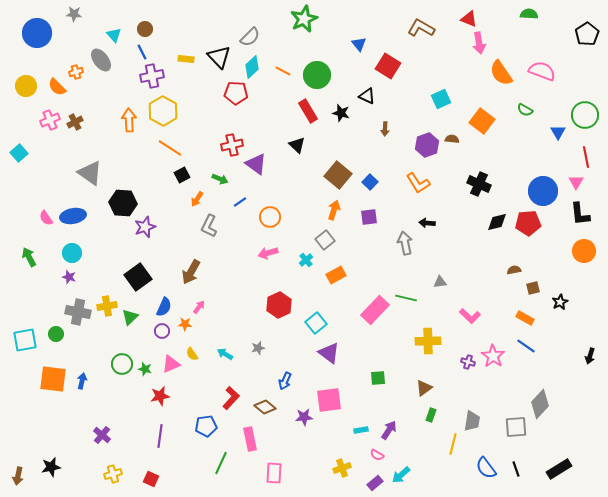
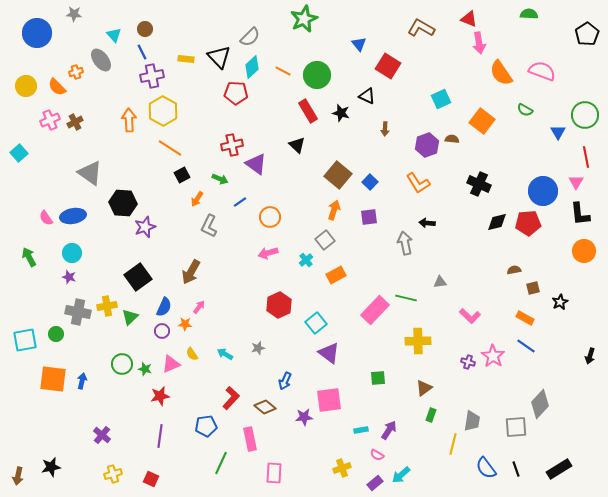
yellow cross at (428, 341): moved 10 px left
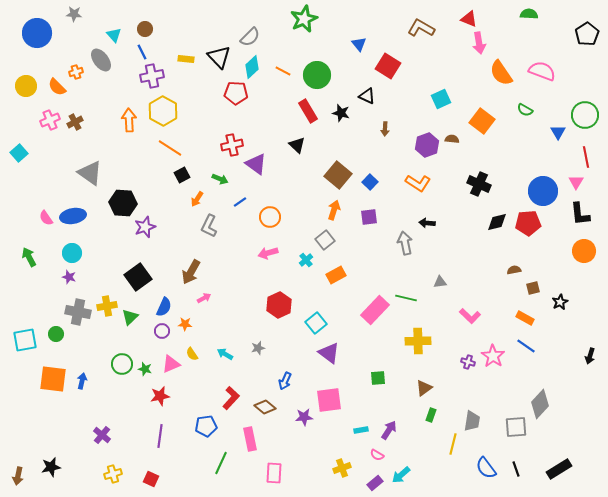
orange L-shape at (418, 183): rotated 25 degrees counterclockwise
pink arrow at (199, 307): moved 5 px right, 9 px up; rotated 24 degrees clockwise
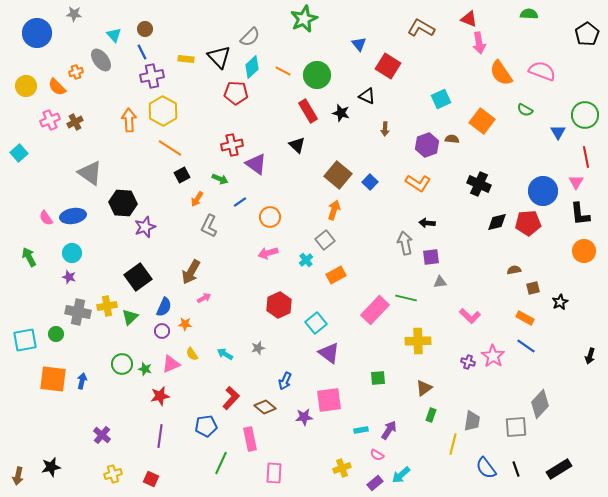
purple square at (369, 217): moved 62 px right, 40 px down
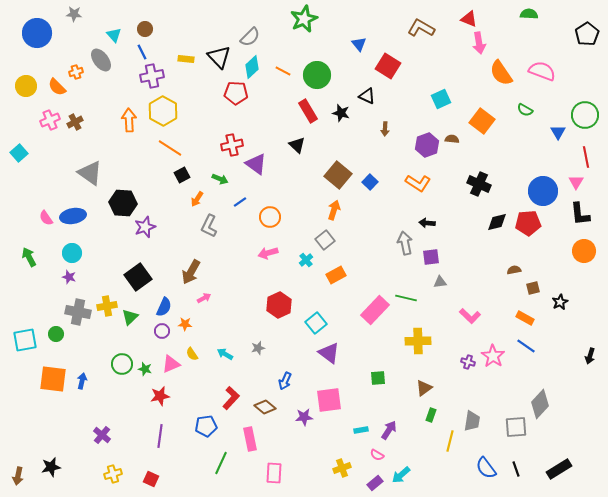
yellow line at (453, 444): moved 3 px left, 3 px up
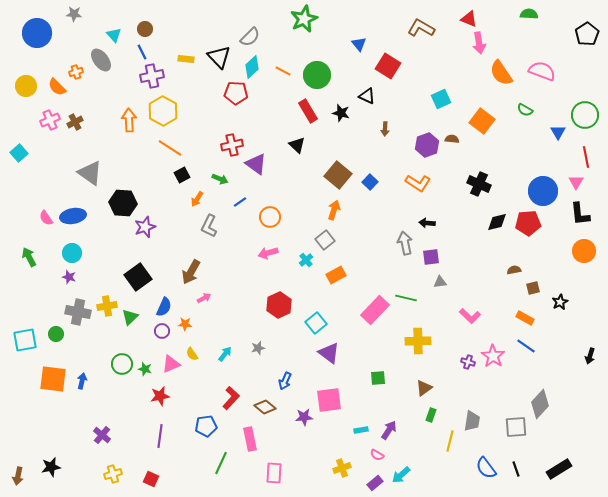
cyan arrow at (225, 354): rotated 98 degrees clockwise
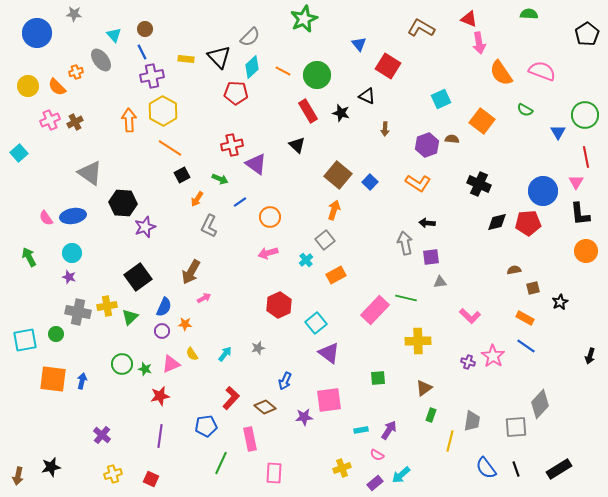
yellow circle at (26, 86): moved 2 px right
orange circle at (584, 251): moved 2 px right
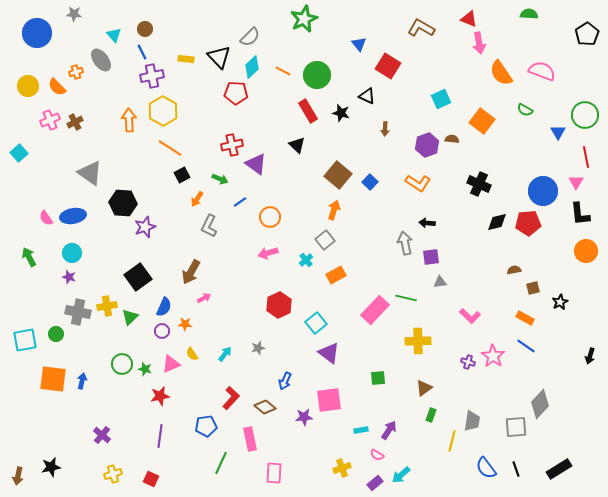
yellow line at (450, 441): moved 2 px right
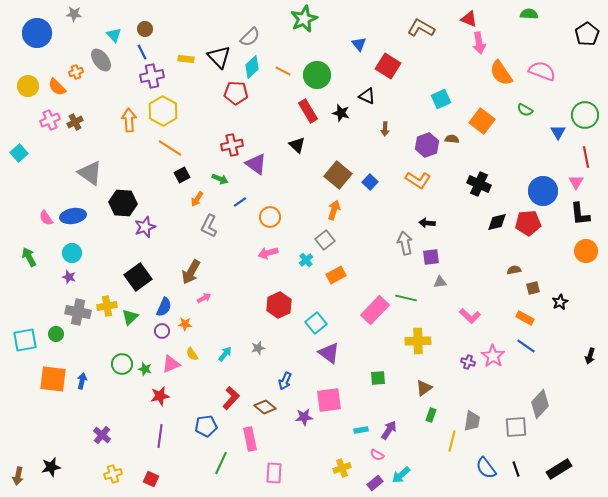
orange L-shape at (418, 183): moved 3 px up
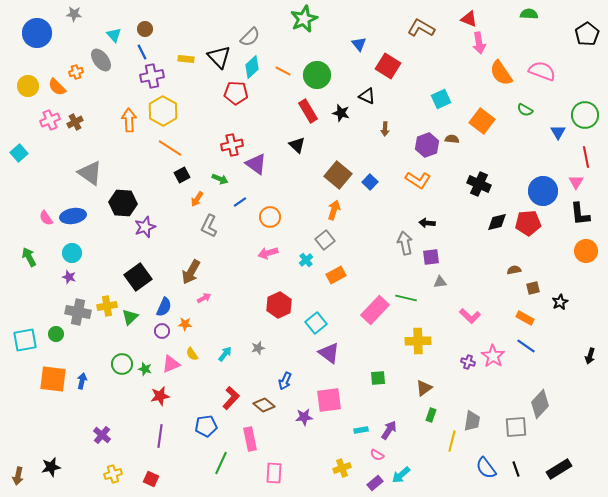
brown diamond at (265, 407): moved 1 px left, 2 px up
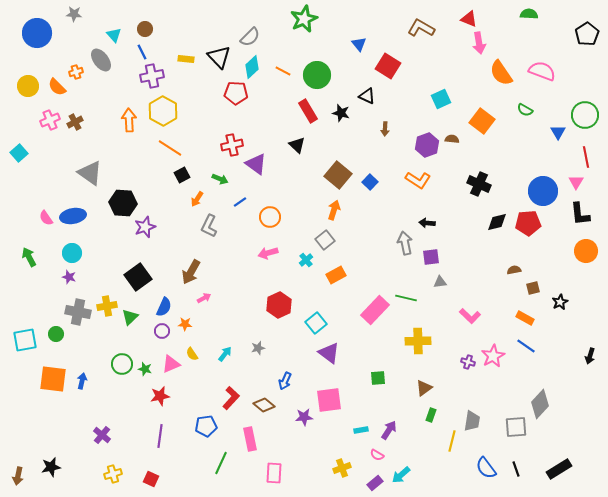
pink star at (493, 356): rotated 10 degrees clockwise
